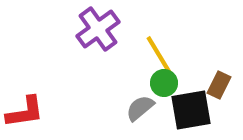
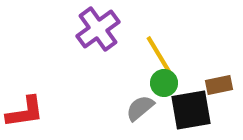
brown rectangle: rotated 52 degrees clockwise
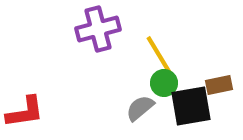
purple cross: rotated 21 degrees clockwise
black square: moved 4 px up
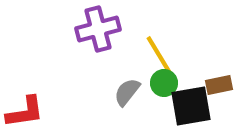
gray semicircle: moved 13 px left, 16 px up; rotated 12 degrees counterclockwise
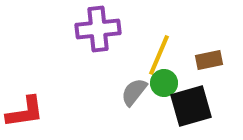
purple cross: rotated 9 degrees clockwise
yellow line: rotated 54 degrees clockwise
brown rectangle: moved 10 px left, 25 px up
gray semicircle: moved 7 px right
black square: rotated 6 degrees counterclockwise
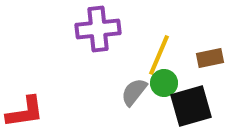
brown rectangle: moved 1 px right, 2 px up
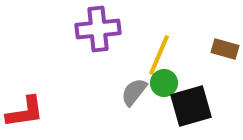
brown rectangle: moved 15 px right, 9 px up; rotated 28 degrees clockwise
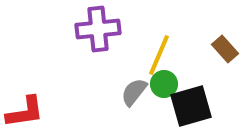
brown rectangle: rotated 32 degrees clockwise
green circle: moved 1 px down
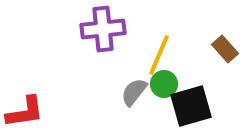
purple cross: moved 5 px right
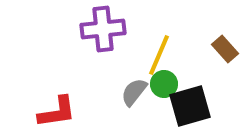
black square: moved 1 px left
red L-shape: moved 32 px right
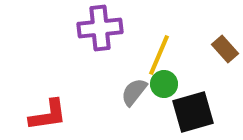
purple cross: moved 3 px left, 1 px up
black square: moved 3 px right, 6 px down
red L-shape: moved 9 px left, 3 px down
